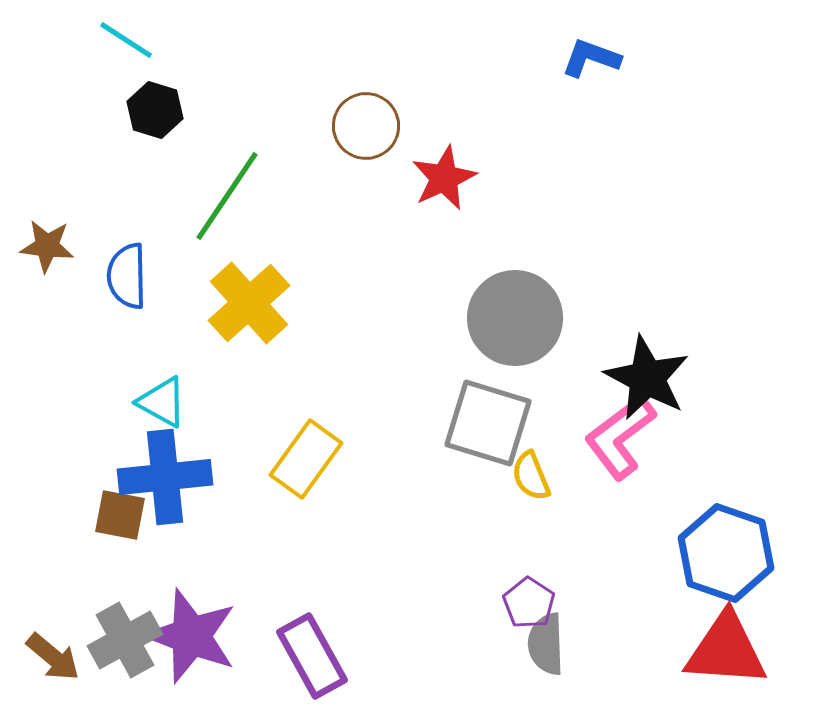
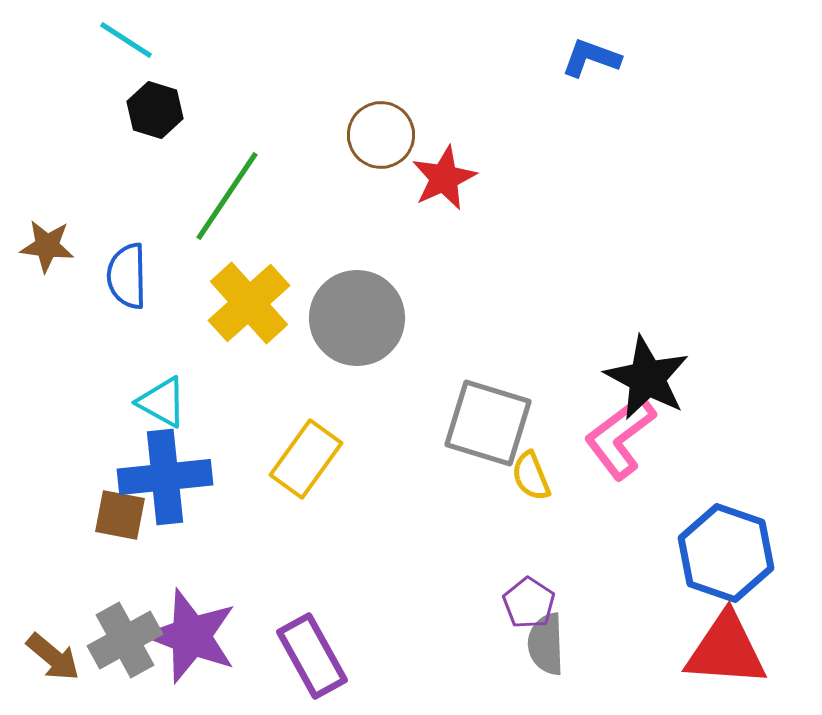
brown circle: moved 15 px right, 9 px down
gray circle: moved 158 px left
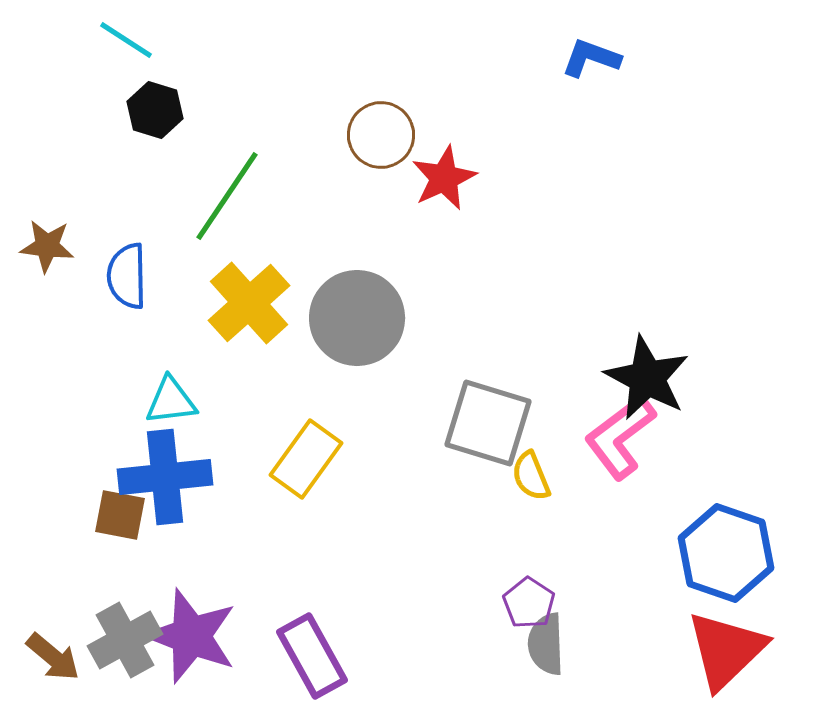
cyan triangle: moved 9 px right, 1 px up; rotated 36 degrees counterclockwise
red triangle: rotated 48 degrees counterclockwise
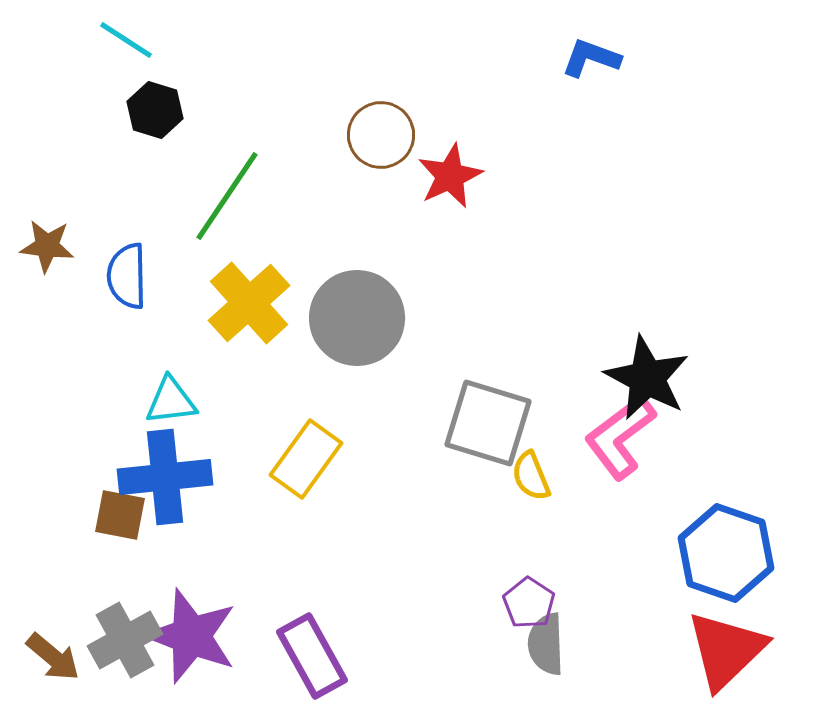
red star: moved 6 px right, 2 px up
